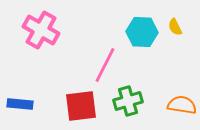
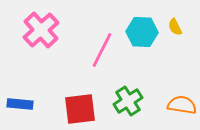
pink cross: rotated 18 degrees clockwise
pink line: moved 3 px left, 15 px up
green cross: rotated 16 degrees counterclockwise
red square: moved 1 px left, 3 px down
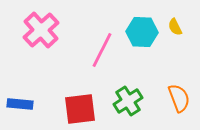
orange semicircle: moved 3 px left, 7 px up; rotated 60 degrees clockwise
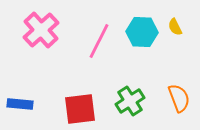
pink line: moved 3 px left, 9 px up
green cross: moved 2 px right
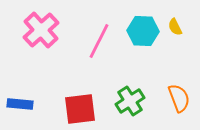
cyan hexagon: moved 1 px right, 1 px up
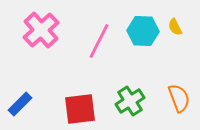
blue rectangle: rotated 50 degrees counterclockwise
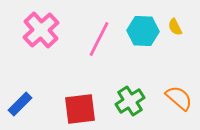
pink line: moved 2 px up
orange semicircle: rotated 28 degrees counterclockwise
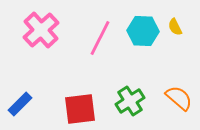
pink line: moved 1 px right, 1 px up
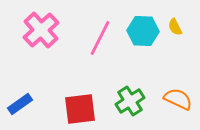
orange semicircle: moved 1 px left, 1 px down; rotated 16 degrees counterclockwise
blue rectangle: rotated 10 degrees clockwise
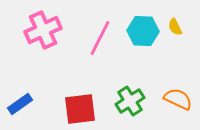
pink cross: moved 2 px right; rotated 18 degrees clockwise
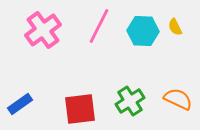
pink cross: rotated 12 degrees counterclockwise
pink line: moved 1 px left, 12 px up
